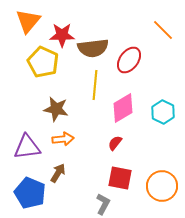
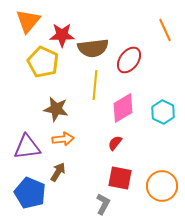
orange line: moved 2 px right; rotated 20 degrees clockwise
brown arrow: moved 1 px up
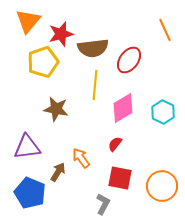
red star: moved 1 px left, 1 px up; rotated 15 degrees counterclockwise
yellow pentagon: rotated 28 degrees clockwise
orange arrow: moved 18 px right, 19 px down; rotated 120 degrees counterclockwise
red semicircle: moved 1 px down
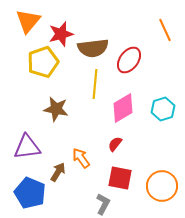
yellow line: moved 1 px up
cyan hexagon: moved 3 px up; rotated 15 degrees clockwise
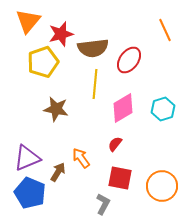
purple triangle: moved 11 px down; rotated 16 degrees counterclockwise
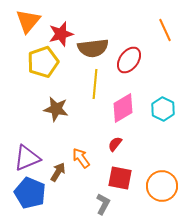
cyan hexagon: rotated 15 degrees counterclockwise
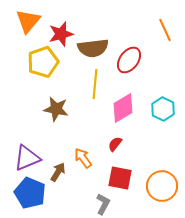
orange arrow: moved 2 px right
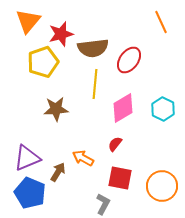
orange line: moved 4 px left, 8 px up
brown star: rotated 15 degrees counterclockwise
orange arrow: rotated 25 degrees counterclockwise
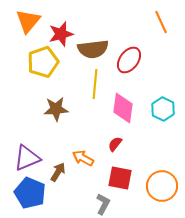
brown semicircle: moved 1 px down
pink diamond: rotated 52 degrees counterclockwise
